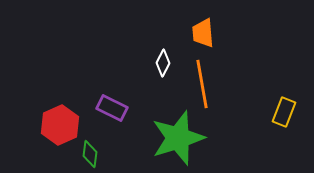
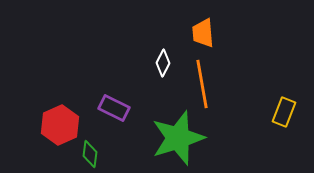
purple rectangle: moved 2 px right
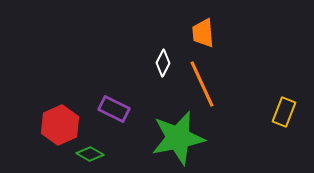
orange line: rotated 15 degrees counterclockwise
purple rectangle: moved 1 px down
green star: rotated 6 degrees clockwise
green diamond: rotated 68 degrees counterclockwise
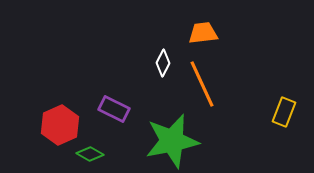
orange trapezoid: rotated 88 degrees clockwise
green star: moved 6 px left, 3 px down
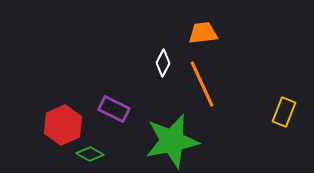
red hexagon: moved 3 px right
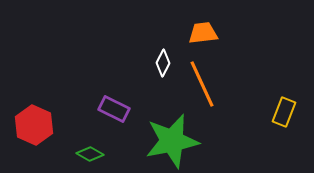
red hexagon: moved 29 px left; rotated 12 degrees counterclockwise
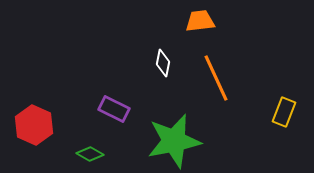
orange trapezoid: moved 3 px left, 12 px up
white diamond: rotated 16 degrees counterclockwise
orange line: moved 14 px right, 6 px up
green star: moved 2 px right
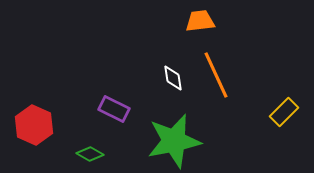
white diamond: moved 10 px right, 15 px down; rotated 20 degrees counterclockwise
orange line: moved 3 px up
yellow rectangle: rotated 24 degrees clockwise
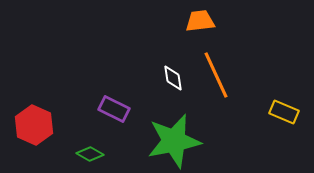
yellow rectangle: rotated 68 degrees clockwise
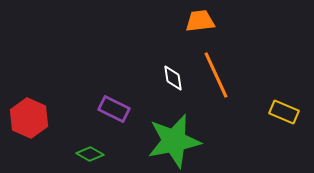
red hexagon: moved 5 px left, 7 px up
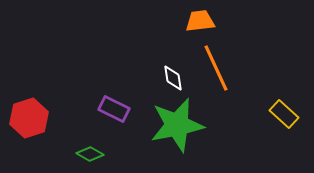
orange line: moved 7 px up
yellow rectangle: moved 2 px down; rotated 20 degrees clockwise
red hexagon: rotated 18 degrees clockwise
green star: moved 3 px right, 16 px up
